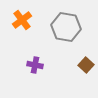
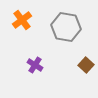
purple cross: rotated 21 degrees clockwise
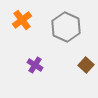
gray hexagon: rotated 16 degrees clockwise
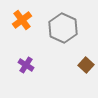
gray hexagon: moved 3 px left, 1 px down
purple cross: moved 9 px left
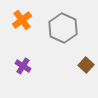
purple cross: moved 3 px left, 1 px down
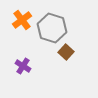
gray hexagon: moved 11 px left; rotated 8 degrees counterclockwise
brown square: moved 20 px left, 13 px up
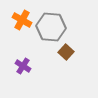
orange cross: rotated 24 degrees counterclockwise
gray hexagon: moved 1 px left, 1 px up; rotated 12 degrees counterclockwise
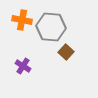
orange cross: rotated 18 degrees counterclockwise
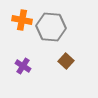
brown square: moved 9 px down
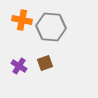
brown square: moved 21 px left, 2 px down; rotated 28 degrees clockwise
purple cross: moved 4 px left
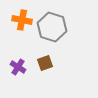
gray hexagon: moved 1 px right; rotated 12 degrees clockwise
purple cross: moved 1 px left, 1 px down
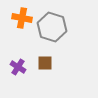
orange cross: moved 2 px up
brown square: rotated 21 degrees clockwise
